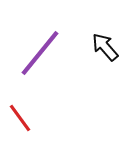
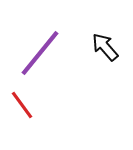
red line: moved 2 px right, 13 px up
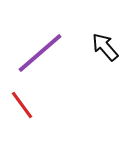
purple line: rotated 10 degrees clockwise
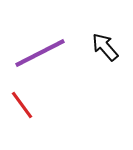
purple line: rotated 14 degrees clockwise
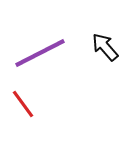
red line: moved 1 px right, 1 px up
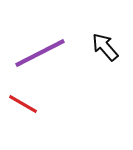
red line: rotated 24 degrees counterclockwise
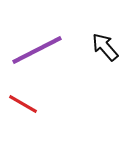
purple line: moved 3 px left, 3 px up
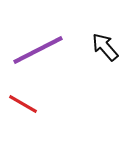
purple line: moved 1 px right
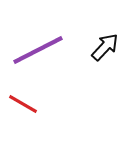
black arrow: rotated 84 degrees clockwise
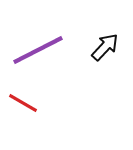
red line: moved 1 px up
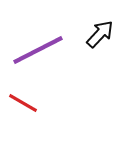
black arrow: moved 5 px left, 13 px up
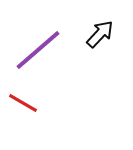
purple line: rotated 14 degrees counterclockwise
